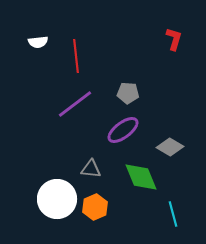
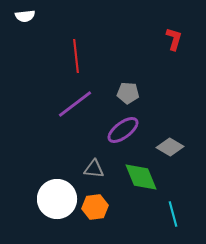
white semicircle: moved 13 px left, 26 px up
gray triangle: moved 3 px right
orange hexagon: rotated 15 degrees clockwise
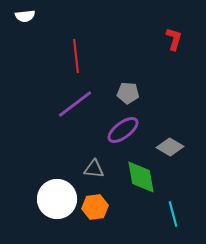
green diamond: rotated 12 degrees clockwise
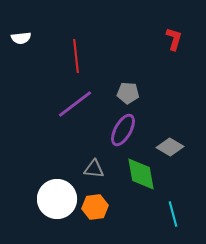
white semicircle: moved 4 px left, 22 px down
purple ellipse: rotated 24 degrees counterclockwise
green diamond: moved 3 px up
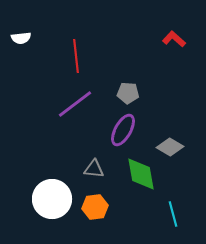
red L-shape: rotated 65 degrees counterclockwise
white circle: moved 5 px left
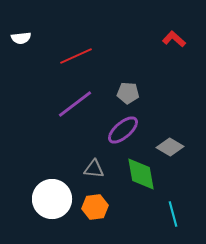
red line: rotated 72 degrees clockwise
purple ellipse: rotated 20 degrees clockwise
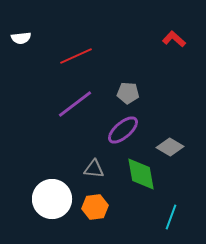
cyan line: moved 2 px left, 3 px down; rotated 35 degrees clockwise
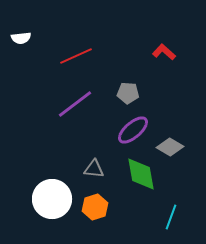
red L-shape: moved 10 px left, 13 px down
purple ellipse: moved 10 px right
orange hexagon: rotated 10 degrees counterclockwise
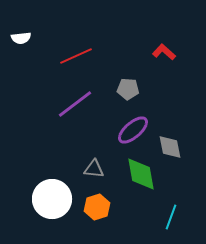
gray pentagon: moved 4 px up
gray diamond: rotated 48 degrees clockwise
orange hexagon: moved 2 px right
